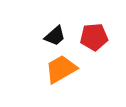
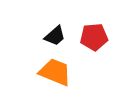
orange trapezoid: moved 6 px left, 3 px down; rotated 52 degrees clockwise
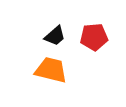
orange trapezoid: moved 4 px left, 2 px up; rotated 8 degrees counterclockwise
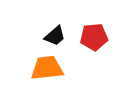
orange trapezoid: moved 4 px left, 2 px up; rotated 20 degrees counterclockwise
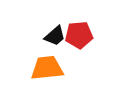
red pentagon: moved 15 px left, 2 px up
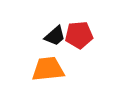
orange trapezoid: moved 1 px right, 1 px down
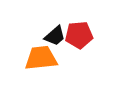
orange trapezoid: moved 7 px left, 11 px up
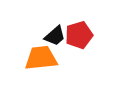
red pentagon: rotated 12 degrees counterclockwise
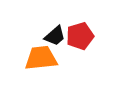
red pentagon: moved 1 px right, 1 px down
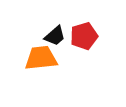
red pentagon: moved 4 px right
